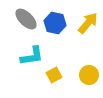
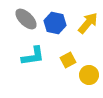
cyan L-shape: moved 1 px right
yellow square: moved 14 px right, 15 px up
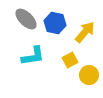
yellow arrow: moved 3 px left, 9 px down
yellow square: moved 2 px right
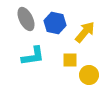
gray ellipse: rotated 20 degrees clockwise
yellow square: rotated 28 degrees clockwise
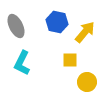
gray ellipse: moved 10 px left, 7 px down
blue hexagon: moved 2 px right, 1 px up
cyan L-shape: moved 11 px left, 7 px down; rotated 125 degrees clockwise
yellow circle: moved 2 px left, 7 px down
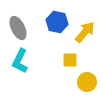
gray ellipse: moved 2 px right, 2 px down
cyan L-shape: moved 2 px left, 2 px up
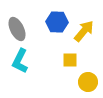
blue hexagon: rotated 10 degrees counterclockwise
gray ellipse: moved 1 px left, 1 px down
yellow arrow: moved 1 px left, 1 px up
yellow circle: moved 1 px right
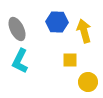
yellow arrow: rotated 55 degrees counterclockwise
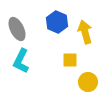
blue hexagon: rotated 20 degrees clockwise
yellow arrow: moved 1 px right, 1 px down
cyan L-shape: moved 1 px right
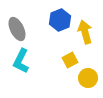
blue hexagon: moved 3 px right, 2 px up; rotated 15 degrees clockwise
yellow square: rotated 28 degrees counterclockwise
yellow circle: moved 4 px up
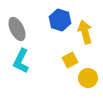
blue hexagon: rotated 20 degrees counterclockwise
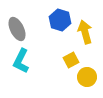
yellow square: moved 1 px right
yellow circle: moved 1 px left, 1 px up
